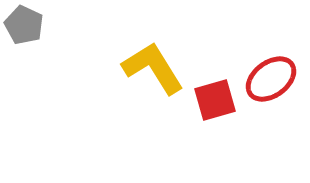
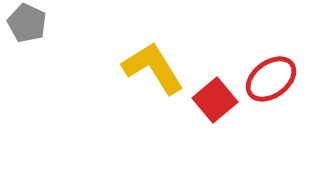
gray pentagon: moved 3 px right, 2 px up
red square: rotated 24 degrees counterclockwise
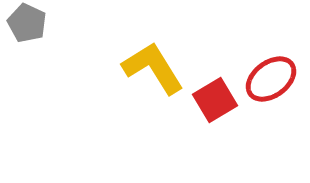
red square: rotated 9 degrees clockwise
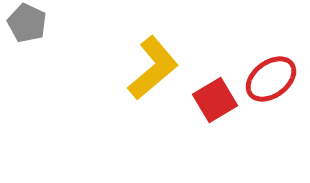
yellow L-shape: rotated 82 degrees clockwise
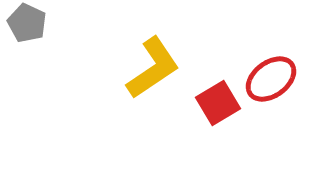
yellow L-shape: rotated 6 degrees clockwise
red square: moved 3 px right, 3 px down
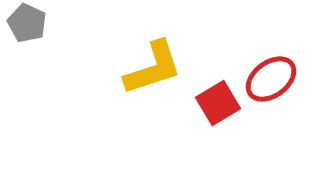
yellow L-shape: rotated 16 degrees clockwise
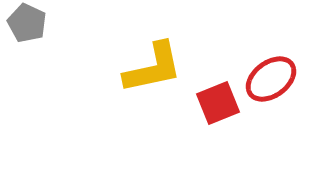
yellow L-shape: rotated 6 degrees clockwise
red square: rotated 9 degrees clockwise
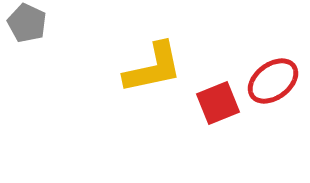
red ellipse: moved 2 px right, 2 px down
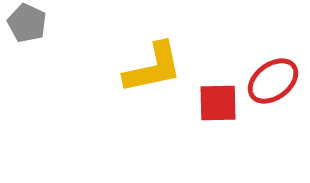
red square: rotated 21 degrees clockwise
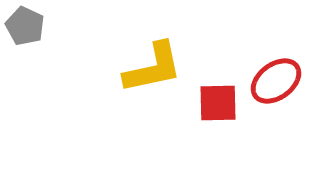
gray pentagon: moved 2 px left, 3 px down
red ellipse: moved 3 px right
